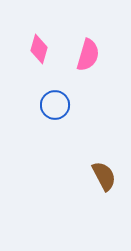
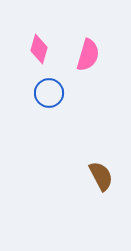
blue circle: moved 6 px left, 12 px up
brown semicircle: moved 3 px left
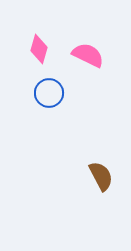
pink semicircle: rotated 80 degrees counterclockwise
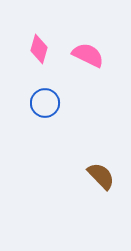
blue circle: moved 4 px left, 10 px down
brown semicircle: rotated 16 degrees counterclockwise
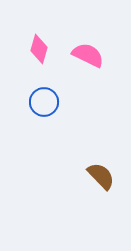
blue circle: moved 1 px left, 1 px up
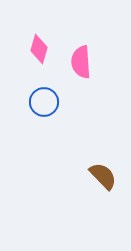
pink semicircle: moved 7 px left, 7 px down; rotated 120 degrees counterclockwise
brown semicircle: moved 2 px right
